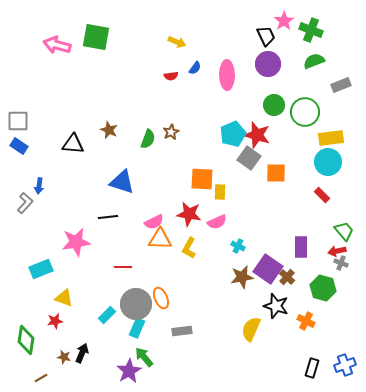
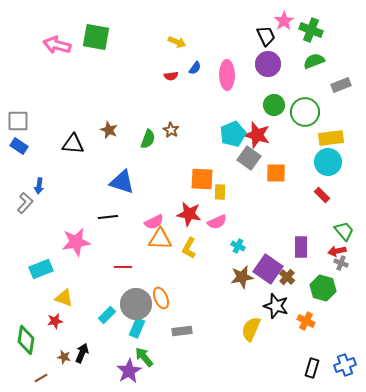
brown star at (171, 132): moved 2 px up; rotated 14 degrees counterclockwise
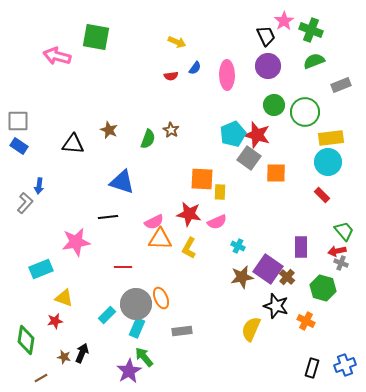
pink arrow at (57, 45): moved 11 px down
purple circle at (268, 64): moved 2 px down
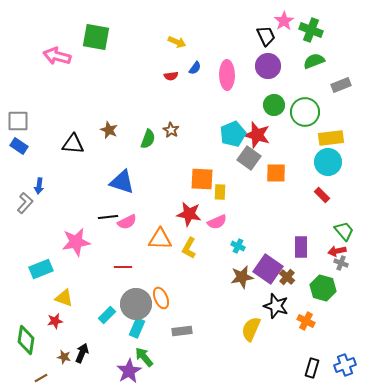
pink semicircle at (154, 222): moved 27 px left
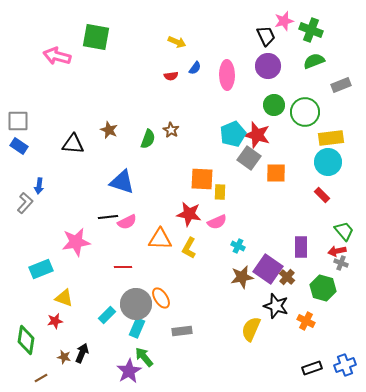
pink star at (284, 21): rotated 18 degrees clockwise
orange ellipse at (161, 298): rotated 10 degrees counterclockwise
black rectangle at (312, 368): rotated 54 degrees clockwise
